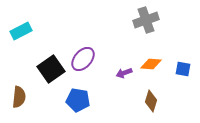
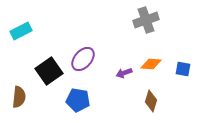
black square: moved 2 px left, 2 px down
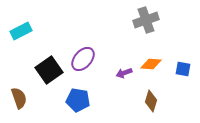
black square: moved 1 px up
brown semicircle: moved 1 px down; rotated 25 degrees counterclockwise
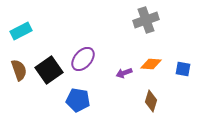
brown semicircle: moved 28 px up
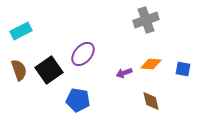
purple ellipse: moved 5 px up
brown diamond: rotated 30 degrees counterclockwise
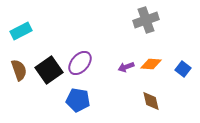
purple ellipse: moved 3 px left, 9 px down
blue square: rotated 28 degrees clockwise
purple arrow: moved 2 px right, 6 px up
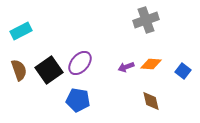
blue square: moved 2 px down
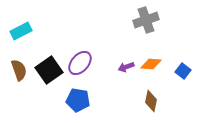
brown diamond: rotated 25 degrees clockwise
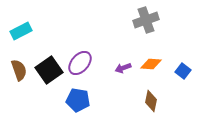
purple arrow: moved 3 px left, 1 px down
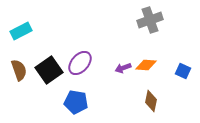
gray cross: moved 4 px right
orange diamond: moved 5 px left, 1 px down
blue square: rotated 14 degrees counterclockwise
blue pentagon: moved 2 px left, 2 px down
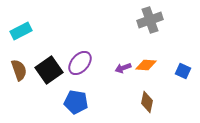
brown diamond: moved 4 px left, 1 px down
